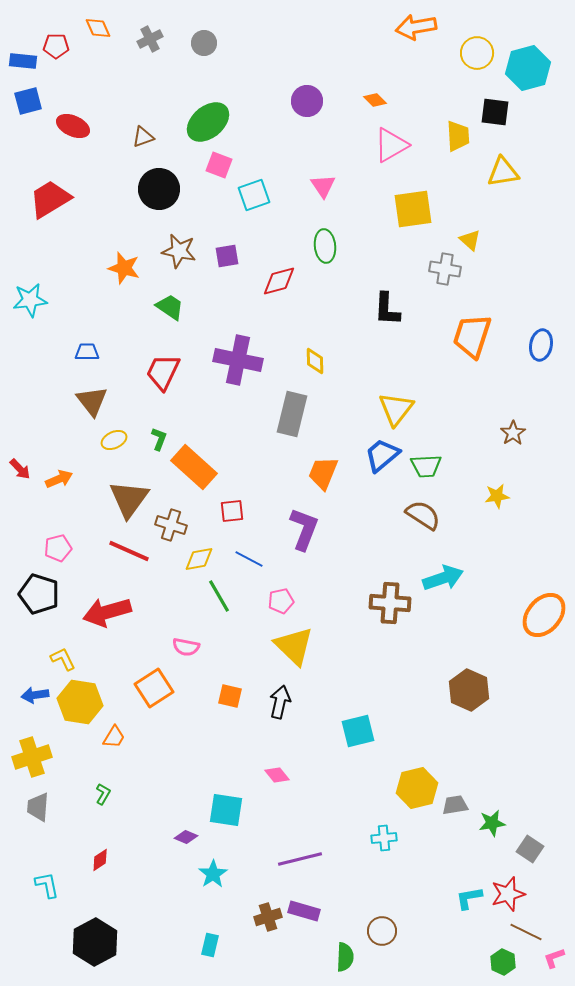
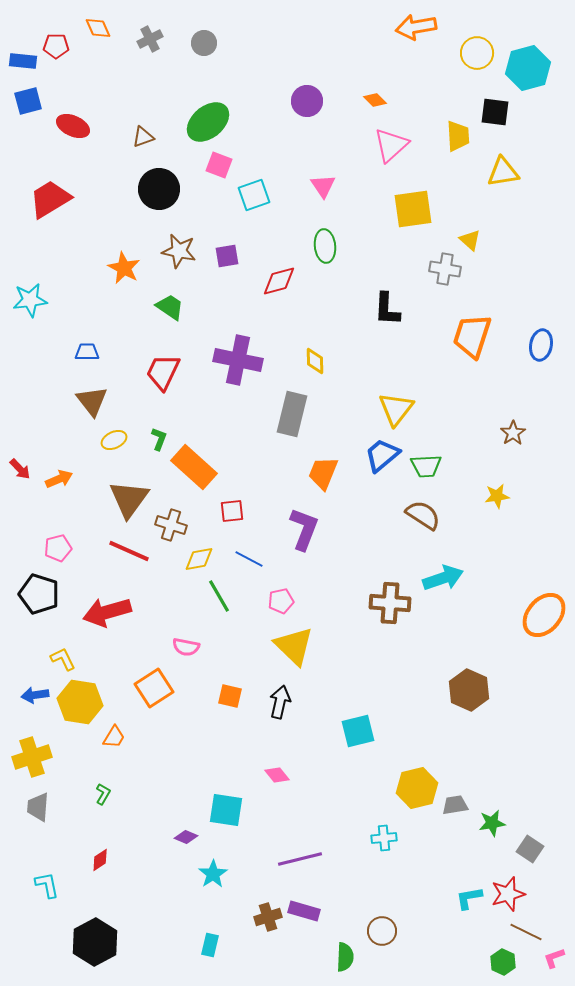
pink triangle at (391, 145): rotated 12 degrees counterclockwise
orange star at (124, 268): rotated 12 degrees clockwise
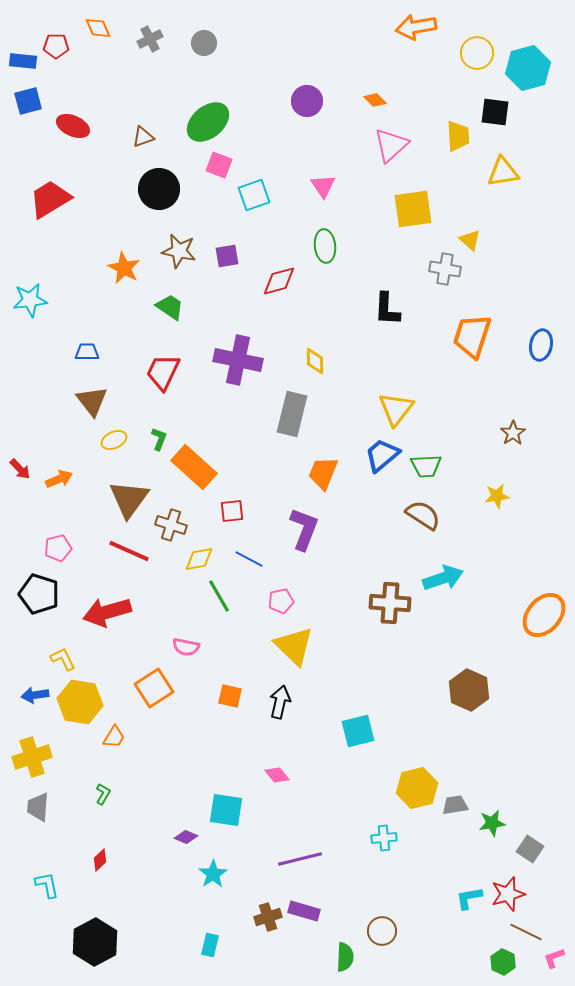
red diamond at (100, 860): rotated 10 degrees counterclockwise
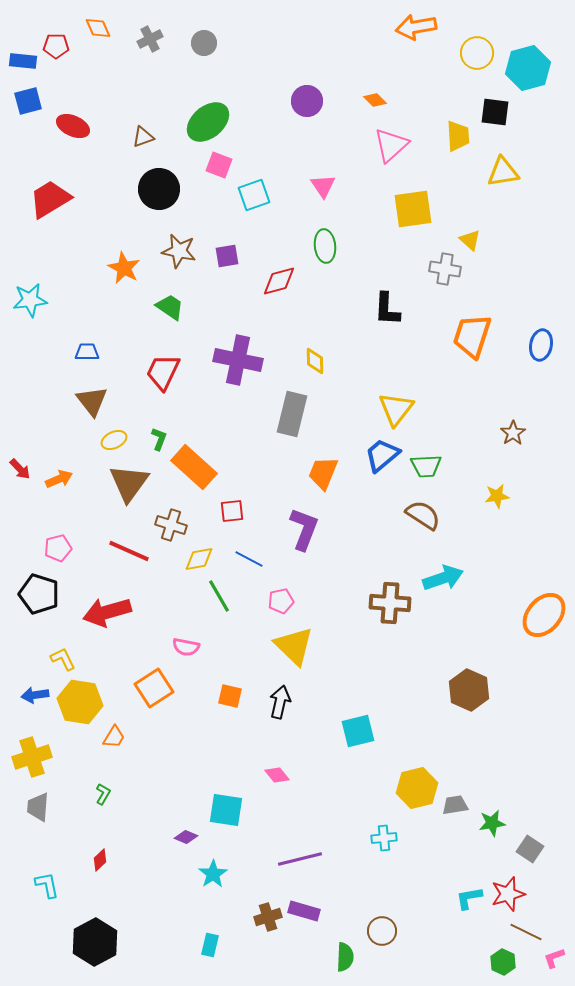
brown triangle at (129, 499): moved 16 px up
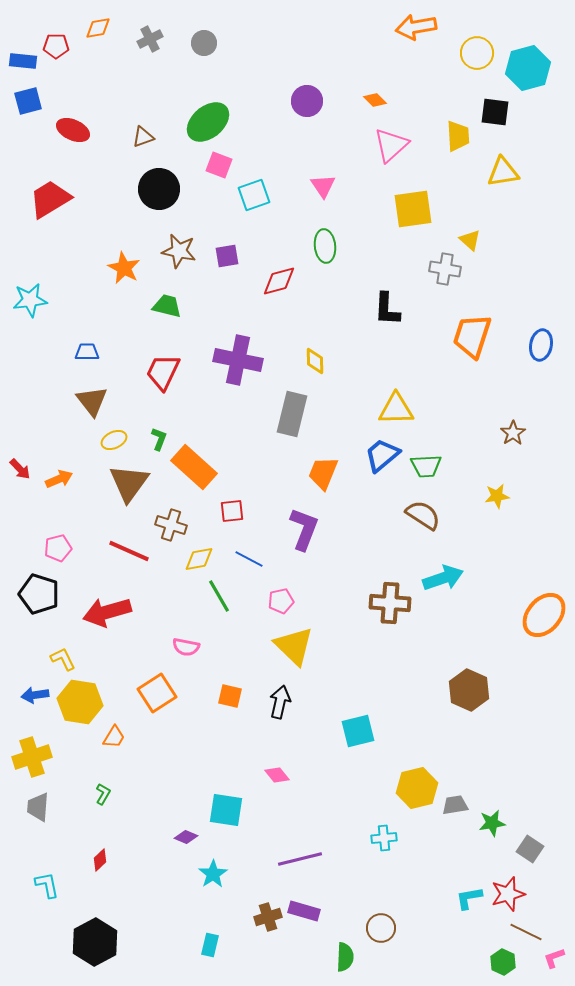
orange diamond at (98, 28): rotated 76 degrees counterclockwise
red ellipse at (73, 126): moved 4 px down
green trapezoid at (170, 307): moved 3 px left, 1 px up; rotated 20 degrees counterclockwise
yellow triangle at (396, 409): rotated 51 degrees clockwise
orange square at (154, 688): moved 3 px right, 5 px down
brown circle at (382, 931): moved 1 px left, 3 px up
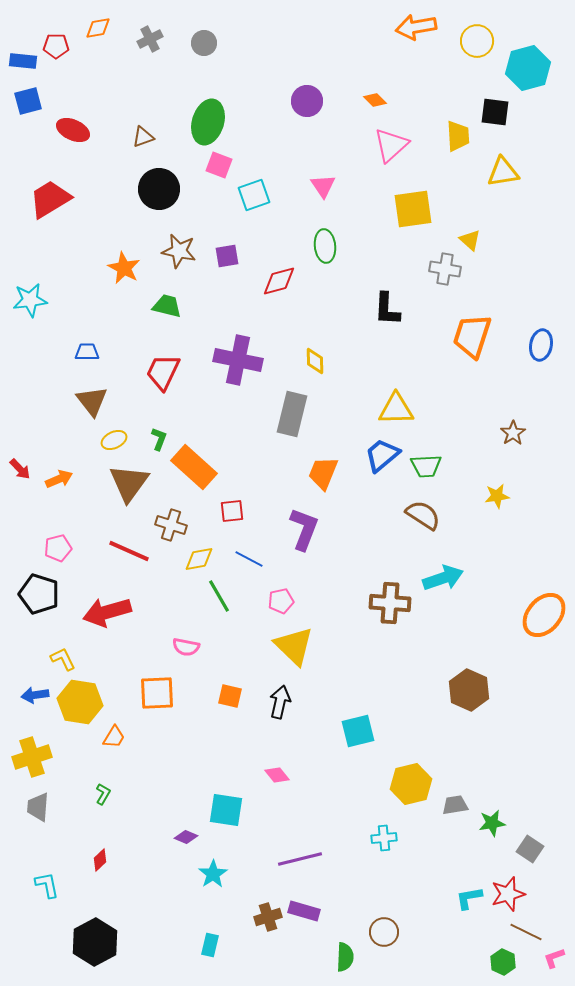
yellow circle at (477, 53): moved 12 px up
green ellipse at (208, 122): rotated 33 degrees counterclockwise
orange square at (157, 693): rotated 30 degrees clockwise
yellow hexagon at (417, 788): moved 6 px left, 4 px up
brown circle at (381, 928): moved 3 px right, 4 px down
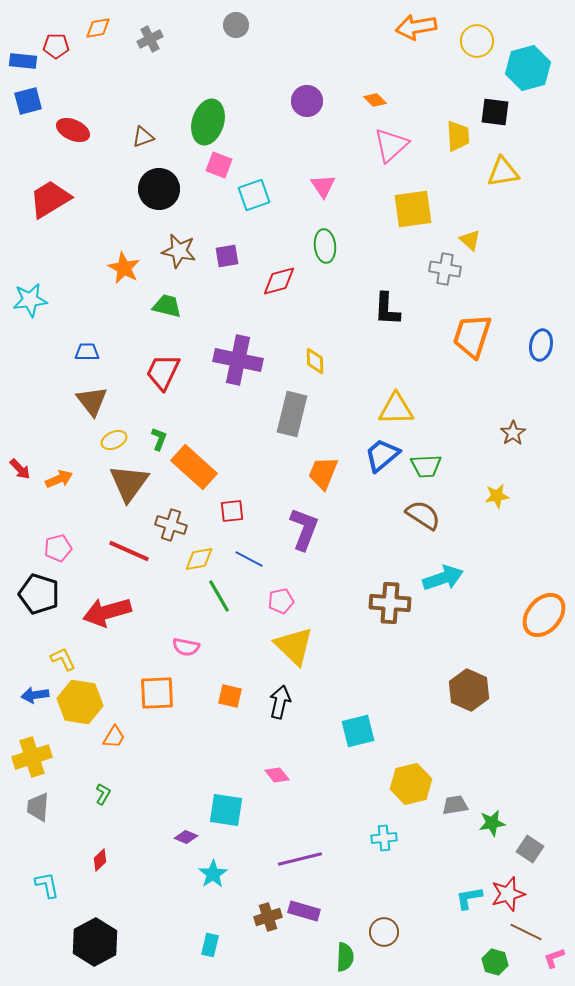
gray circle at (204, 43): moved 32 px right, 18 px up
green hexagon at (503, 962): moved 8 px left; rotated 10 degrees counterclockwise
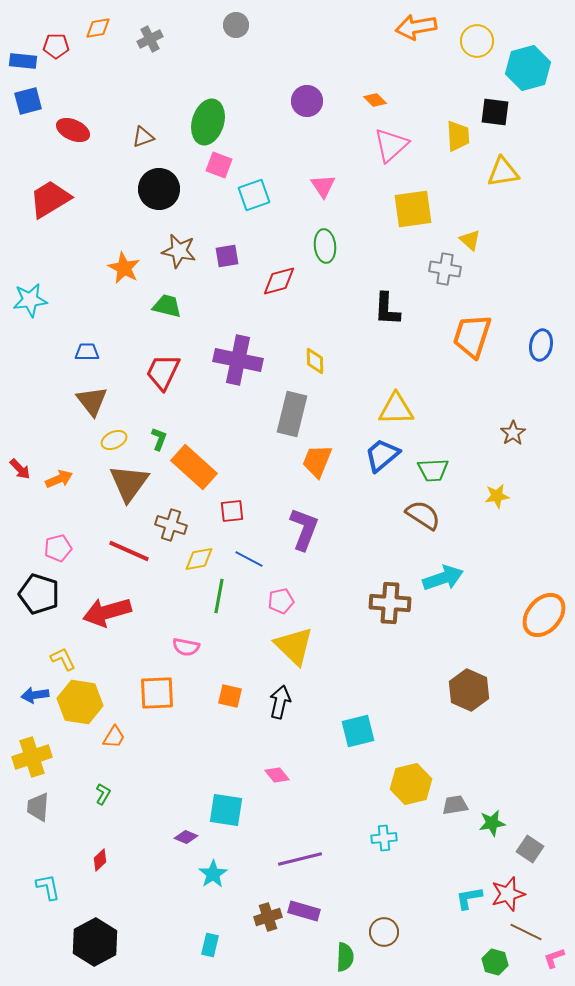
green trapezoid at (426, 466): moved 7 px right, 4 px down
orange trapezoid at (323, 473): moved 6 px left, 12 px up
green line at (219, 596): rotated 40 degrees clockwise
cyan L-shape at (47, 885): moved 1 px right, 2 px down
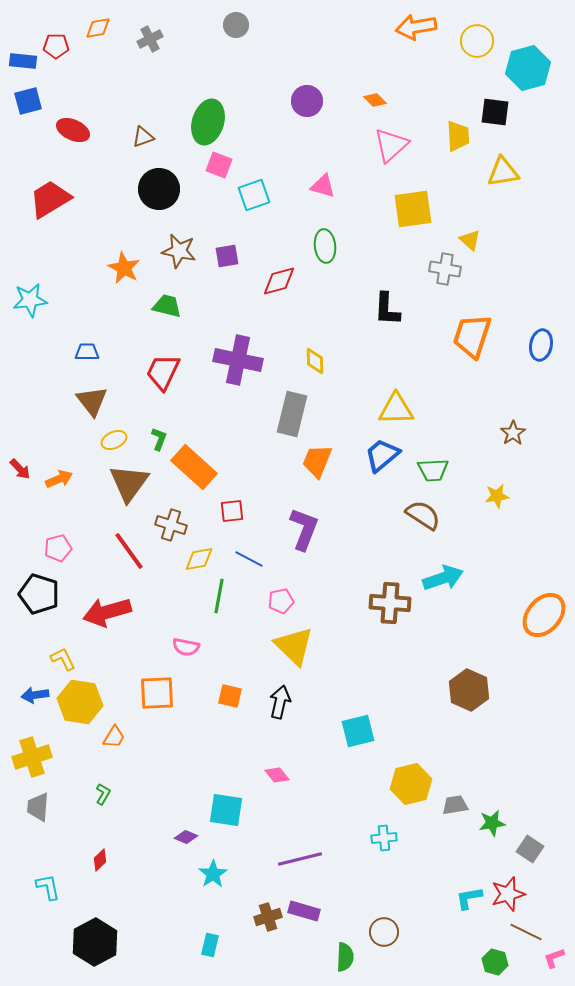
pink triangle at (323, 186): rotated 40 degrees counterclockwise
red line at (129, 551): rotated 30 degrees clockwise
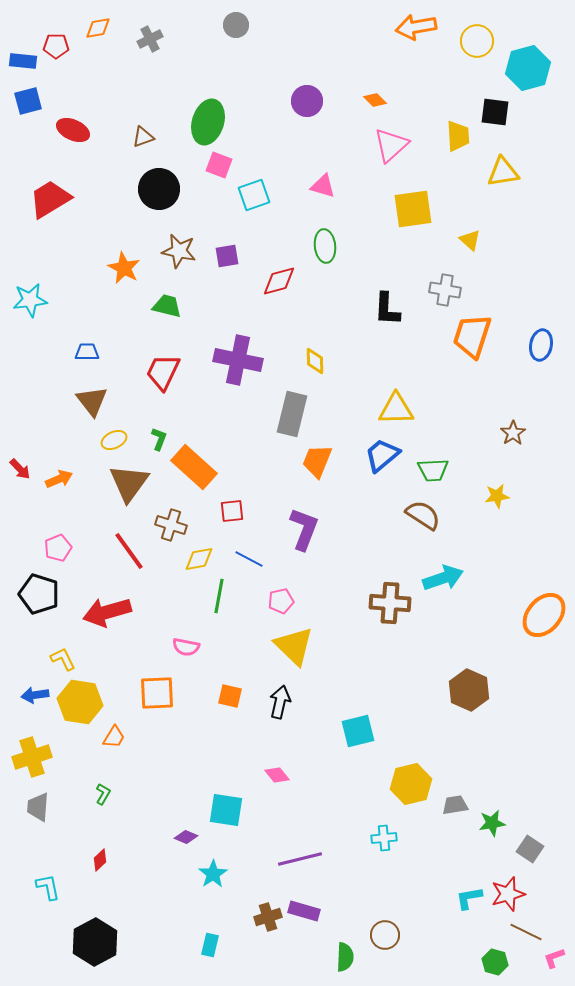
gray cross at (445, 269): moved 21 px down
pink pentagon at (58, 548): rotated 8 degrees counterclockwise
brown circle at (384, 932): moved 1 px right, 3 px down
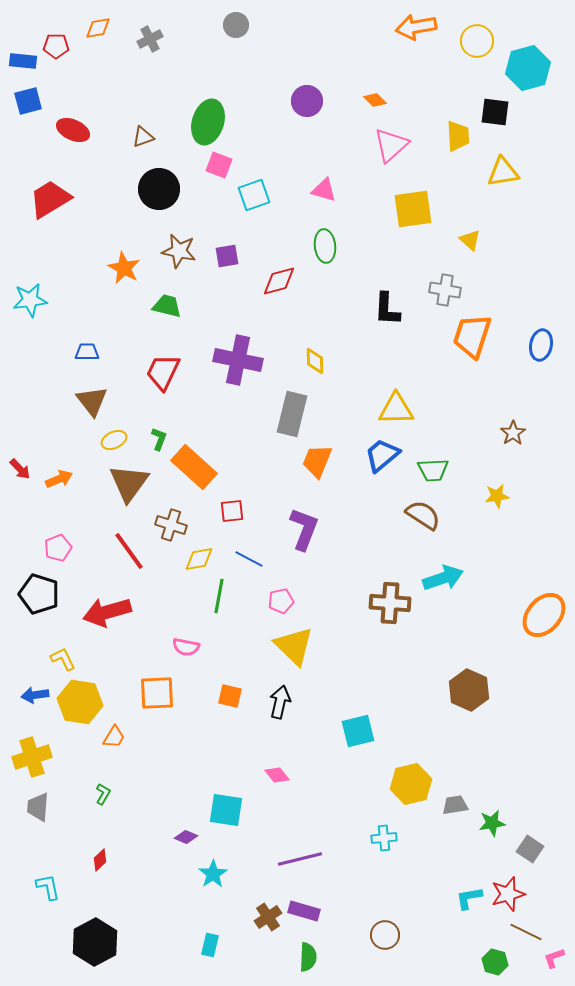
pink triangle at (323, 186): moved 1 px right, 4 px down
brown cross at (268, 917): rotated 16 degrees counterclockwise
green semicircle at (345, 957): moved 37 px left
